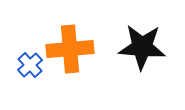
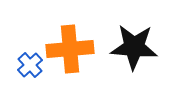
black star: moved 8 px left
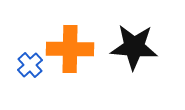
orange cross: rotated 6 degrees clockwise
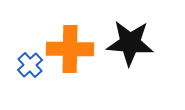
black star: moved 4 px left, 4 px up
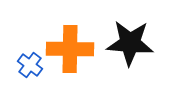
blue cross: rotated 10 degrees counterclockwise
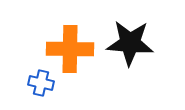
blue cross: moved 11 px right, 18 px down; rotated 25 degrees counterclockwise
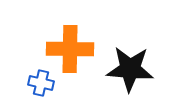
black star: moved 26 px down
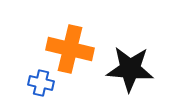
orange cross: rotated 12 degrees clockwise
